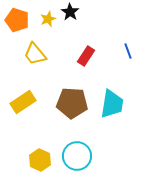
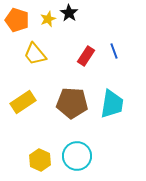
black star: moved 1 px left, 1 px down
blue line: moved 14 px left
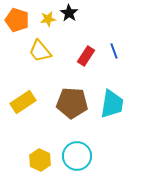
yellow star: rotated 14 degrees clockwise
yellow trapezoid: moved 5 px right, 3 px up
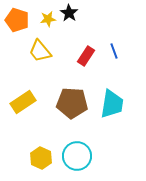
yellow hexagon: moved 1 px right, 2 px up
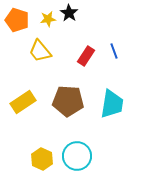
brown pentagon: moved 4 px left, 2 px up
yellow hexagon: moved 1 px right, 1 px down
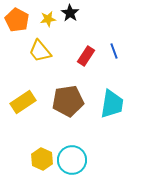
black star: moved 1 px right
orange pentagon: rotated 10 degrees clockwise
brown pentagon: rotated 12 degrees counterclockwise
cyan circle: moved 5 px left, 4 px down
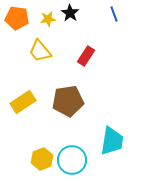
orange pentagon: moved 2 px up; rotated 20 degrees counterclockwise
blue line: moved 37 px up
cyan trapezoid: moved 37 px down
yellow hexagon: rotated 15 degrees clockwise
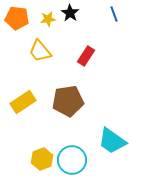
cyan trapezoid: rotated 116 degrees clockwise
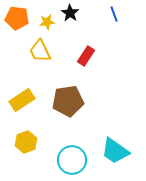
yellow star: moved 1 px left, 3 px down
yellow trapezoid: rotated 15 degrees clockwise
yellow rectangle: moved 1 px left, 2 px up
cyan trapezoid: moved 3 px right, 10 px down
yellow hexagon: moved 16 px left, 17 px up
